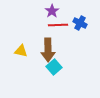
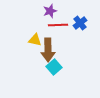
purple star: moved 2 px left; rotated 16 degrees clockwise
blue cross: rotated 24 degrees clockwise
yellow triangle: moved 14 px right, 11 px up
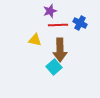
blue cross: rotated 24 degrees counterclockwise
brown arrow: moved 12 px right
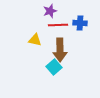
blue cross: rotated 24 degrees counterclockwise
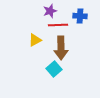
blue cross: moved 7 px up
yellow triangle: rotated 40 degrees counterclockwise
brown arrow: moved 1 px right, 2 px up
cyan square: moved 2 px down
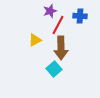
red line: rotated 60 degrees counterclockwise
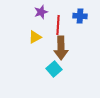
purple star: moved 9 px left, 1 px down
red line: rotated 24 degrees counterclockwise
yellow triangle: moved 3 px up
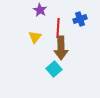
purple star: moved 1 px left, 2 px up; rotated 24 degrees counterclockwise
blue cross: moved 3 px down; rotated 24 degrees counterclockwise
red line: moved 3 px down
yellow triangle: rotated 24 degrees counterclockwise
